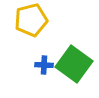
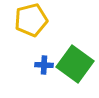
green square: moved 1 px right
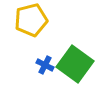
blue cross: moved 1 px right; rotated 24 degrees clockwise
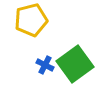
green square: rotated 18 degrees clockwise
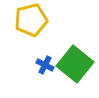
green square: rotated 15 degrees counterclockwise
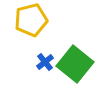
blue cross: moved 3 px up; rotated 24 degrees clockwise
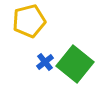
yellow pentagon: moved 2 px left, 1 px down
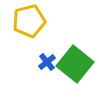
blue cross: moved 2 px right
